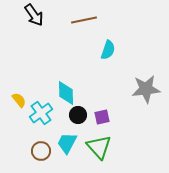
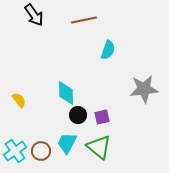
gray star: moved 2 px left
cyan cross: moved 26 px left, 38 px down
green triangle: rotated 8 degrees counterclockwise
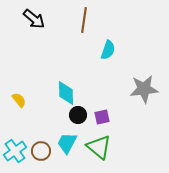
black arrow: moved 4 px down; rotated 15 degrees counterclockwise
brown line: rotated 70 degrees counterclockwise
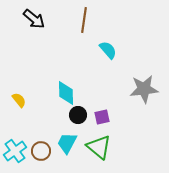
cyan semicircle: rotated 60 degrees counterclockwise
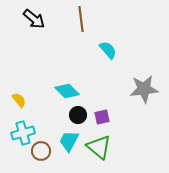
brown line: moved 3 px left, 1 px up; rotated 15 degrees counterclockwise
cyan diamond: moved 1 px right, 2 px up; rotated 45 degrees counterclockwise
cyan trapezoid: moved 2 px right, 2 px up
cyan cross: moved 8 px right, 18 px up; rotated 20 degrees clockwise
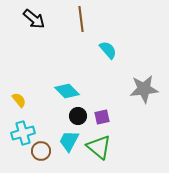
black circle: moved 1 px down
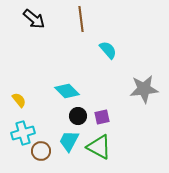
green triangle: rotated 12 degrees counterclockwise
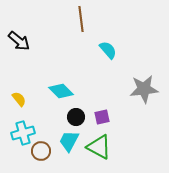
black arrow: moved 15 px left, 22 px down
cyan diamond: moved 6 px left
yellow semicircle: moved 1 px up
black circle: moved 2 px left, 1 px down
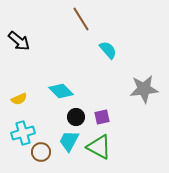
brown line: rotated 25 degrees counterclockwise
yellow semicircle: rotated 105 degrees clockwise
brown circle: moved 1 px down
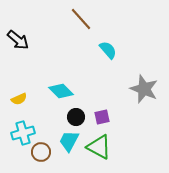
brown line: rotated 10 degrees counterclockwise
black arrow: moved 1 px left, 1 px up
gray star: rotated 28 degrees clockwise
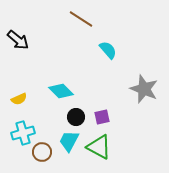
brown line: rotated 15 degrees counterclockwise
brown circle: moved 1 px right
